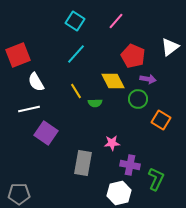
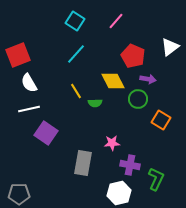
white semicircle: moved 7 px left, 1 px down
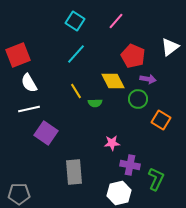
gray rectangle: moved 9 px left, 9 px down; rotated 15 degrees counterclockwise
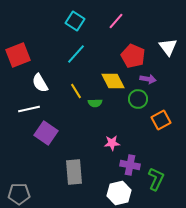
white triangle: moved 2 px left; rotated 30 degrees counterclockwise
white semicircle: moved 11 px right
orange square: rotated 30 degrees clockwise
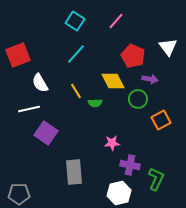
purple arrow: moved 2 px right
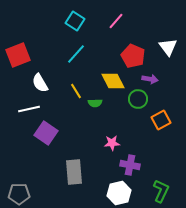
green L-shape: moved 5 px right, 12 px down
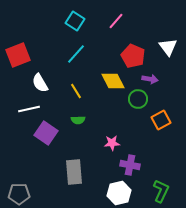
green semicircle: moved 17 px left, 17 px down
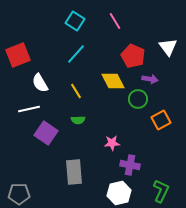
pink line: moved 1 px left; rotated 72 degrees counterclockwise
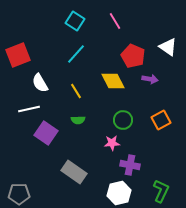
white triangle: rotated 18 degrees counterclockwise
green circle: moved 15 px left, 21 px down
gray rectangle: rotated 50 degrees counterclockwise
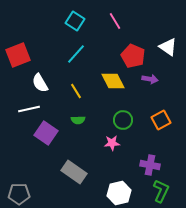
purple cross: moved 20 px right
